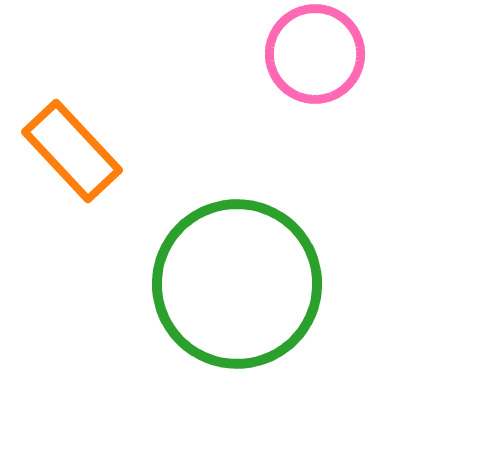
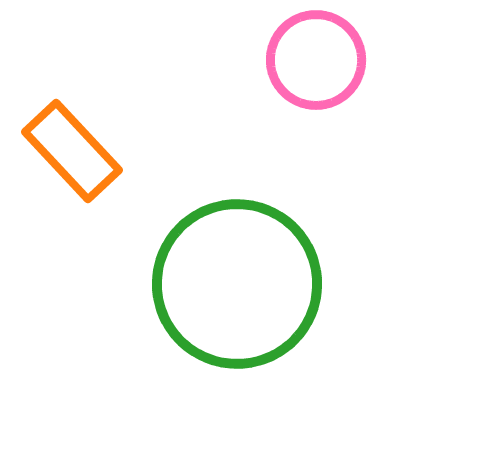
pink circle: moved 1 px right, 6 px down
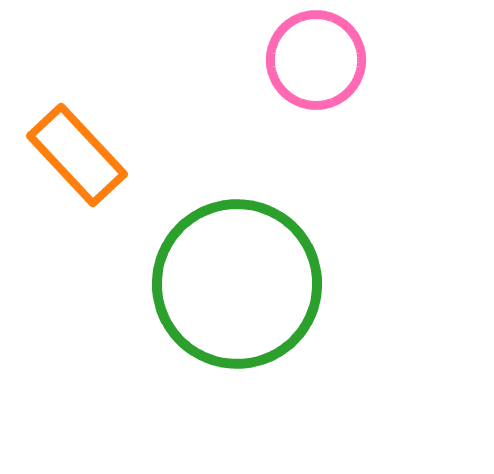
orange rectangle: moved 5 px right, 4 px down
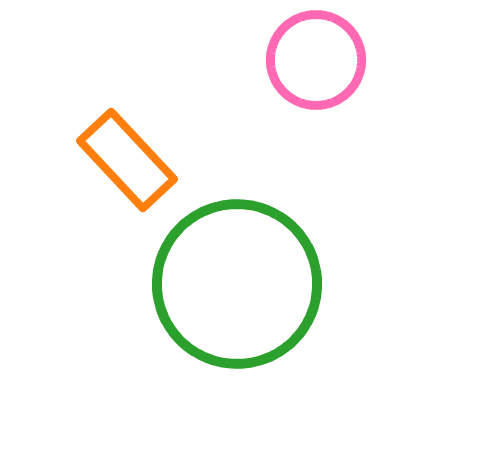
orange rectangle: moved 50 px right, 5 px down
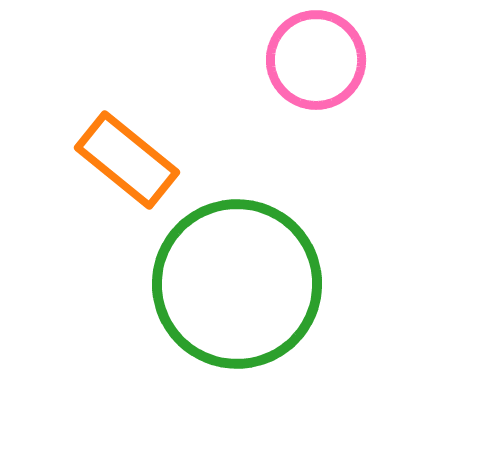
orange rectangle: rotated 8 degrees counterclockwise
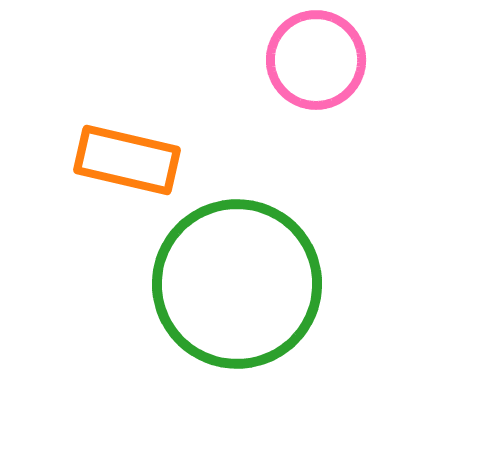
orange rectangle: rotated 26 degrees counterclockwise
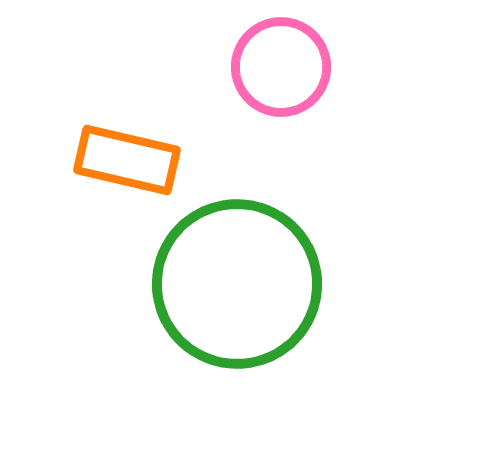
pink circle: moved 35 px left, 7 px down
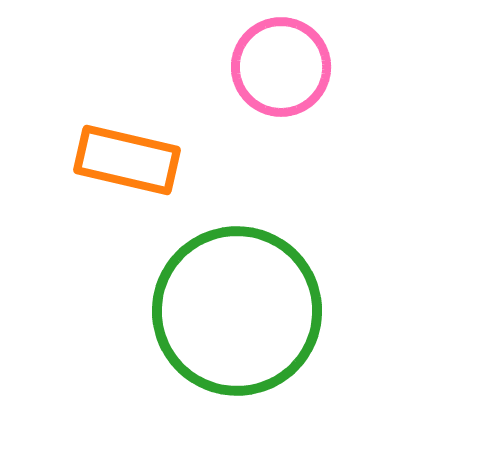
green circle: moved 27 px down
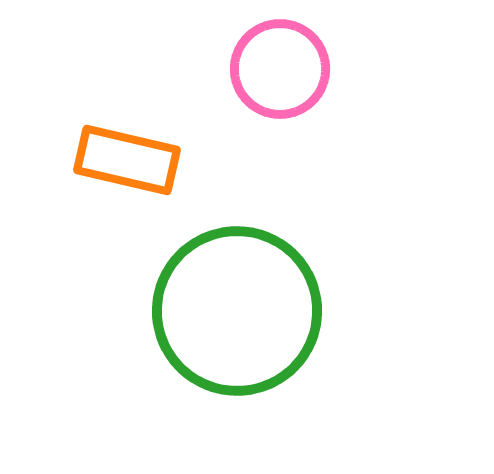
pink circle: moved 1 px left, 2 px down
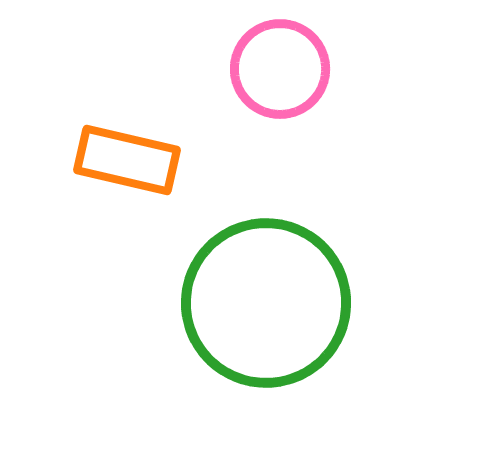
green circle: moved 29 px right, 8 px up
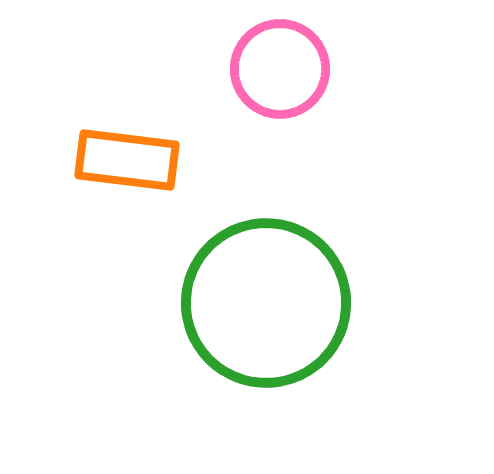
orange rectangle: rotated 6 degrees counterclockwise
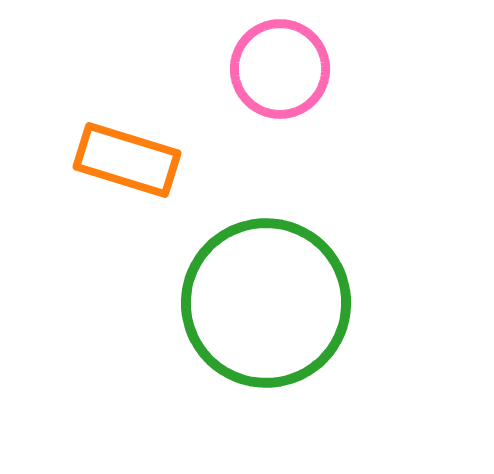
orange rectangle: rotated 10 degrees clockwise
